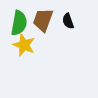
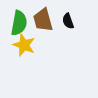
brown trapezoid: rotated 35 degrees counterclockwise
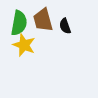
black semicircle: moved 3 px left, 5 px down
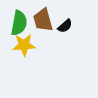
black semicircle: rotated 112 degrees counterclockwise
yellow star: rotated 25 degrees counterclockwise
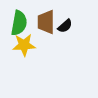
brown trapezoid: moved 3 px right, 2 px down; rotated 15 degrees clockwise
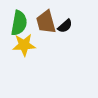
brown trapezoid: rotated 15 degrees counterclockwise
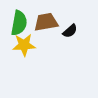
brown trapezoid: rotated 95 degrees clockwise
black semicircle: moved 5 px right, 5 px down
